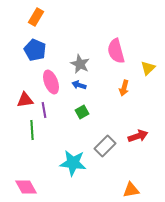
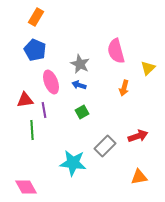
orange triangle: moved 8 px right, 13 px up
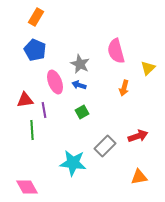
pink ellipse: moved 4 px right
pink diamond: moved 1 px right
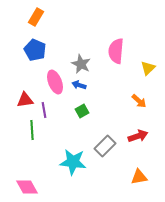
pink semicircle: rotated 20 degrees clockwise
gray star: moved 1 px right
orange arrow: moved 15 px right, 13 px down; rotated 63 degrees counterclockwise
green square: moved 1 px up
cyan star: moved 1 px up
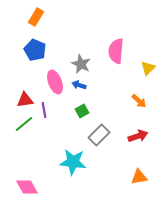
green line: moved 8 px left, 6 px up; rotated 54 degrees clockwise
gray rectangle: moved 6 px left, 11 px up
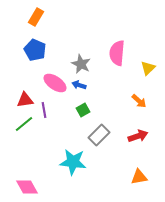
pink semicircle: moved 1 px right, 2 px down
pink ellipse: moved 1 px down; rotated 35 degrees counterclockwise
green square: moved 1 px right, 1 px up
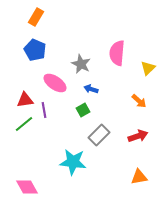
blue arrow: moved 12 px right, 4 px down
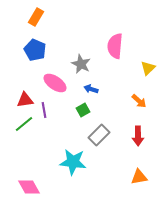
pink semicircle: moved 2 px left, 7 px up
red arrow: rotated 108 degrees clockwise
pink diamond: moved 2 px right
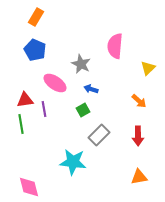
purple line: moved 1 px up
green line: moved 3 px left; rotated 60 degrees counterclockwise
pink diamond: rotated 15 degrees clockwise
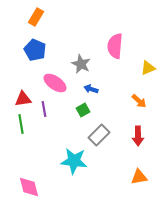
yellow triangle: rotated 21 degrees clockwise
red triangle: moved 2 px left, 1 px up
cyan star: moved 1 px right, 1 px up
